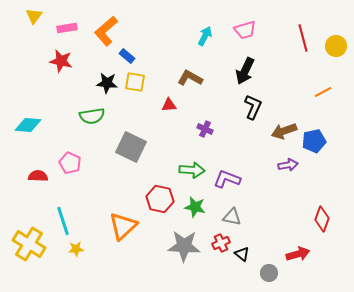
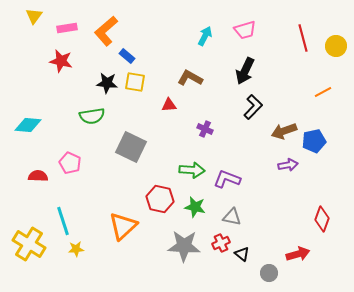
black L-shape: rotated 20 degrees clockwise
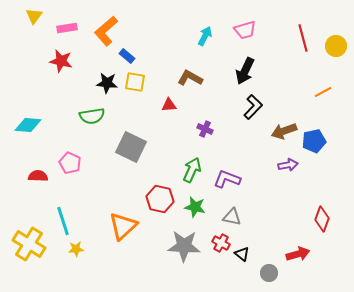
green arrow: rotated 70 degrees counterclockwise
red cross: rotated 36 degrees counterclockwise
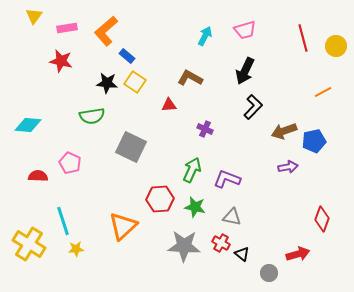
yellow square: rotated 25 degrees clockwise
purple arrow: moved 2 px down
red hexagon: rotated 16 degrees counterclockwise
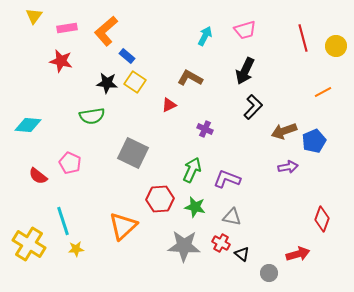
red triangle: rotated 21 degrees counterclockwise
blue pentagon: rotated 10 degrees counterclockwise
gray square: moved 2 px right, 6 px down
red semicircle: rotated 144 degrees counterclockwise
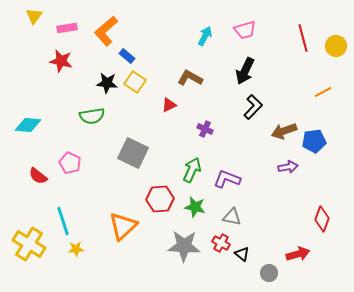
blue pentagon: rotated 15 degrees clockwise
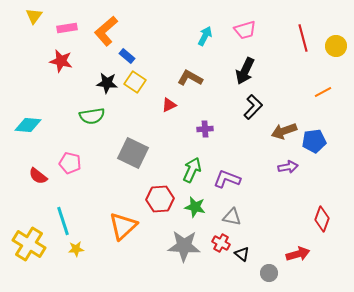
purple cross: rotated 28 degrees counterclockwise
pink pentagon: rotated 10 degrees counterclockwise
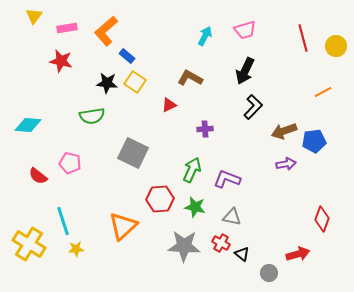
purple arrow: moved 2 px left, 3 px up
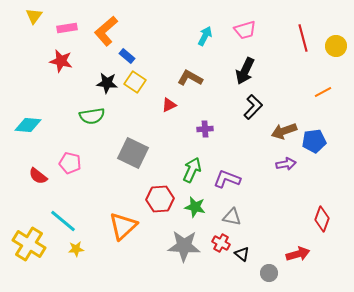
cyan line: rotated 32 degrees counterclockwise
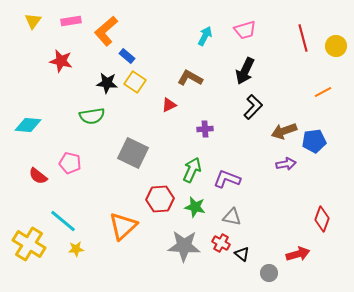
yellow triangle: moved 1 px left, 5 px down
pink rectangle: moved 4 px right, 7 px up
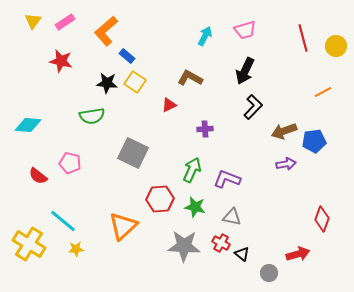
pink rectangle: moved 6 px left, 1 px down; rotated 24 degrees counterclockwise
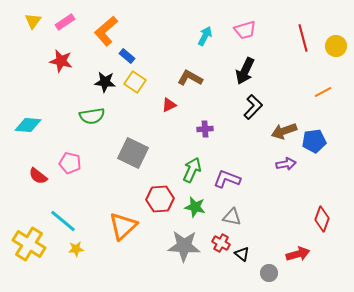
black star: moved 2 px left, 1 px up
